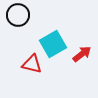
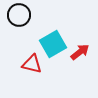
black circle: moved 1 px right
red arrow: moved 2 px left, 2 px up
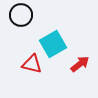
black circle: moved 2 px right
red arrow: moved 12 px down
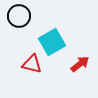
black circle: moved 2 px left, 1 px down
cyan square: moved 1 px left, 2 px up
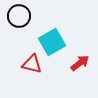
red arrow: moved 1 px up
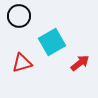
red triangle: moved 10 px left, 1 px up; rotated 30 degrees counterclockwise
